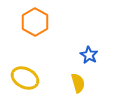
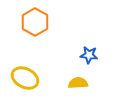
blue star: rotated 24 degrees counterclockwise
yellow semicircle: rotated 78 degrees counterclockwise
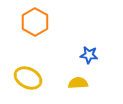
yellow ellipse: moved 3 px right
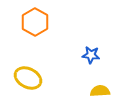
blue star: moved 2 px right
yellow semicircle: moved 22 px right, 8 px down
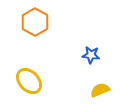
yellow ellipse: moved 1 px right, 3 px down; rotated 20 degrees clockwise
yellow semicircle: moved 1 px up; rotated 18 degrees counterclockwise
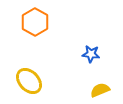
blue star: moved 1 px up
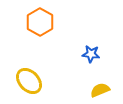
orange hexagon: moved 5 px right
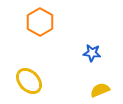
blue star: moved 1 px right, 1 px up
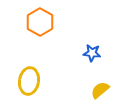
yellow ellipse: rotated 52 degrees clockwise
yellow semicircle: rotated 18 degrees counterclockwise
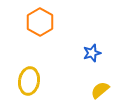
blue star: rotated 24 degrees counterclockwise
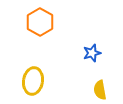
yellow ellipse: moved 4 px right
yellow semicircle: rotated 60 degrees counterclockwise
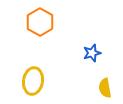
yellow semicircle: moved 5 px right, 2 px up
